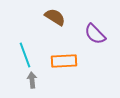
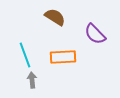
orange rectangle: moved 1 px left, 4 px up
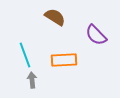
purple semicircle: moved 1 px right, 1 px down
orange rectangle: moved 1 px right, 3 px down
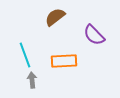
brown semicircle: rotated 70 degrees counterclockwise
purple semicircle: moved 2 px left
orange rectangle: moved 1 px down
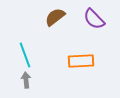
purple semicircle: moved 16 px up
orange rectangle: moved 17 px right
gray arrow: moved 6 px left
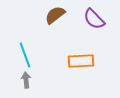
brown semicircle: moved 2 px up
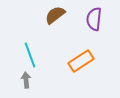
purple semicircle: rotated 50 degrees clockwise
cyan line: moved 5 px right
orange rectangle: rotated 30 degrees counterclockwise
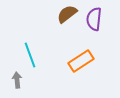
brown semicircle: moved 12 px right, 1 px up
gray arrow: moved 9 px left
